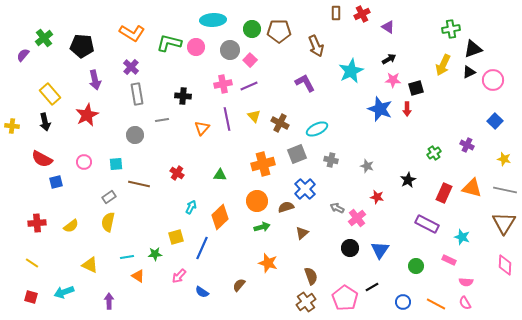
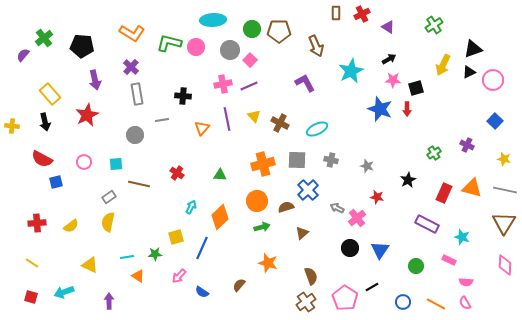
green cross at (451, 29): moved 17 px left, 4 px up; rotated 24 degrees counterclockwise
gray square at (297, 154): moved 6 px down; rotated 24 degrees clockwise
blue cross at (305, 189): moved 3 px right, 1 px down
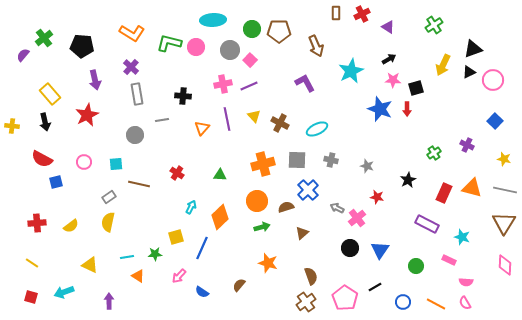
black line at (372, 287): moved 3 px right
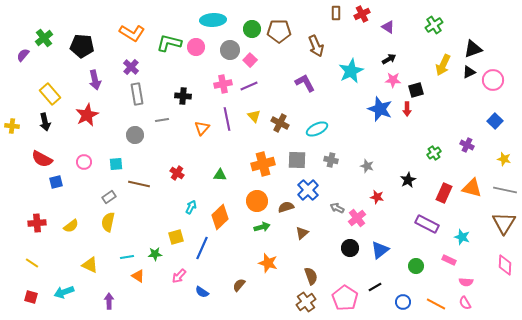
black square at (416, 88): moved 2 px down
blue triangle at (380, 250): rotated 18 degrees clockwise
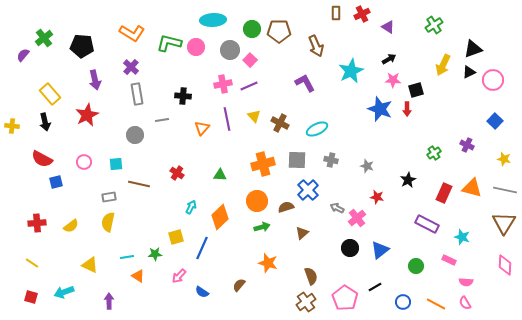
gray rectangle at (109, 197): rotated 24 degrees clockwise
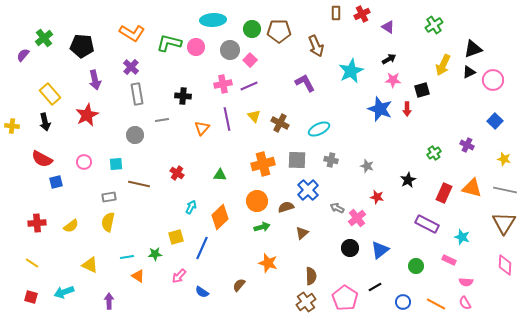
black square at (416, 90): moved 6 px right
cyan ellipse at (317, 129): moved 2 px right
brown semicircle at (311, 276): rotated 18 degrees clockwise
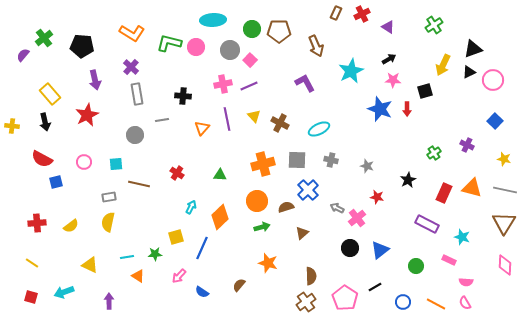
brown rectangle at (336, 13): rotated 24 degrees clockwise
black square at (422, 90): moved 3 px right, 1 px down
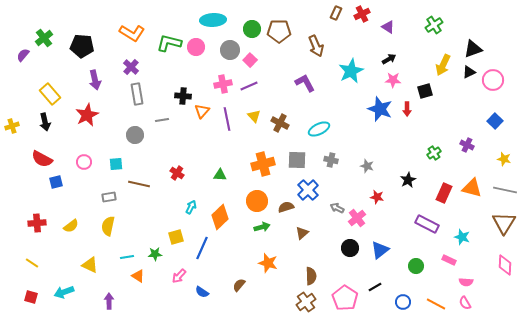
yellow cross at (12, 126): rotated 24 degrees counterclockwise
orange triangle at (202, 128): moved 17 px up
yellow semicircle at (108, 222): moved 4 px down
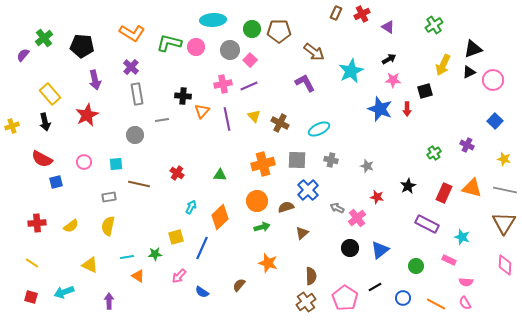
brown arrow at (316, 46): moved 2 px left, 6 px down; rotated 30 degrees counterclockwise
black star at (408, 180): moved 6 px down
blue circle at (403, 302): moved 4 px up
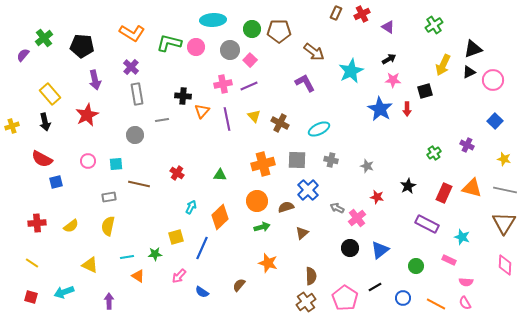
blue star at (380, 109): rotated 10 degrees clockwise
pink circle at (84, 162): moved 4 px right, 1 px up
